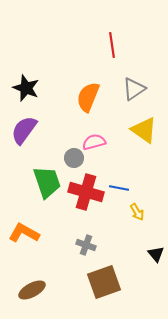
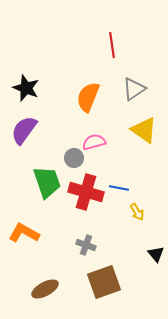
brown ellipse: moved 13 px right, 1 px up
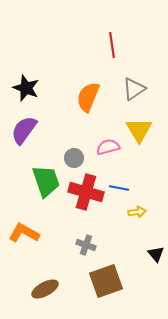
yellow triangle: moved 5 px left; rotated 24 degrees clockwise
pink semicircle: moved 14 px right, 5 px down
green trapezoid: moved 1 px left, 1 px up
yellow arrow: rotated 66 degrees counterclockwise
brown square: moved 2 px right, 1 px up
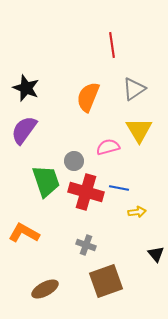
gray circle: moved 3 px down
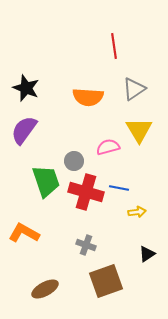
red line: moved 2 px right, 1 px down
orange semicircle: rotated 108 degrees counterclockwise
black triangle: moved 9 px left; rotated 36 degrees clockwise
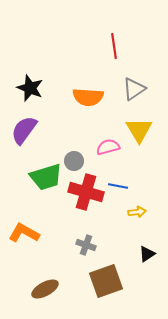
black star: moved 4 px right
green trapezoid: moved 4 px up; rotated 92 degrees clockwise
blue line: moved 1 px left, 2 px up
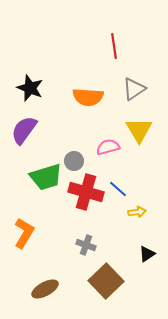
blue line: moved 3 px down; rotated 30 degrees clockwise
orange L-shape: rotated 92 degrees clockwise
brown square: rotated 24 degrees counterclockwise
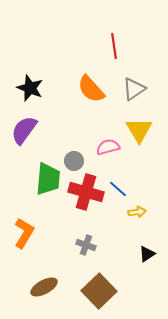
orange semicircle: moved 3 px right, 8 px up; rotated 44 degrees clockwise
green trapezoid: moved 2 px right, 2 px down; rotated 68 degrees counterclockwise
brown square: moved 7 px left, 10 px down
brown ellipse: moved 1 px left, 2 px up
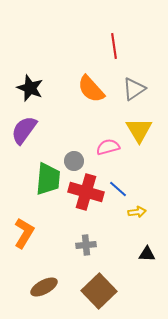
gray cross: rotated 24 degrees counterclockwise
black triangle: rotated 36 degrees clockwise
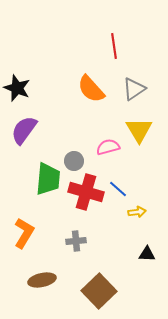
black star: moved 13 px left
gray cross: moved 10 px left, 4 px up
brown ellipse: moved 2 px left, 7 px up; rotated 16 degrees clockwise
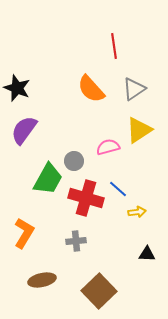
yellow triangle: rotated 28 degrees clockwise
green trapezoid: rotated 24 degrees clockwise
red cross: moved 6 px down
